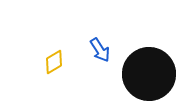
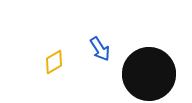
blue arrow: moved 1 px up
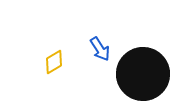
black circle: moved 6 px left
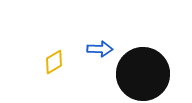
blue arrow: rotated 55 degrees counterclockwise
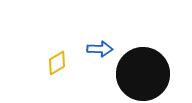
yellow diamond: moved 3 px right, 1 px down
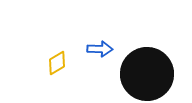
black circle: moved 4 px right
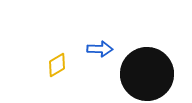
yellow diamond: moved 2 px down
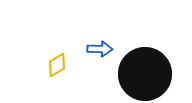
black circle: moved 2 px left
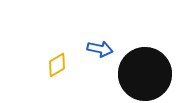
blue arrow: rotated 10 degrees clockwise
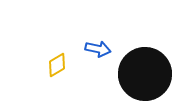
blue arrow: moved 2 px left
